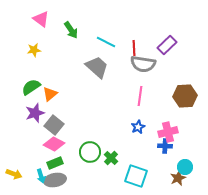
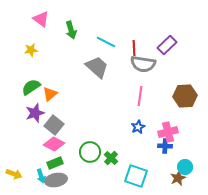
green arrow: rotated 18 degrees clockwise
yellow star: moved 3 px left
gray ellipse: moved 1 px right
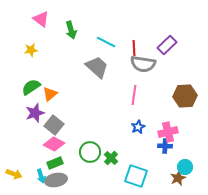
pink line: moved 6 px left, 1 px up
